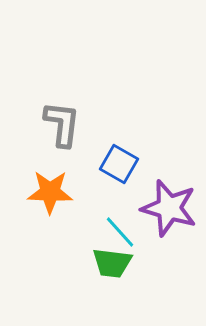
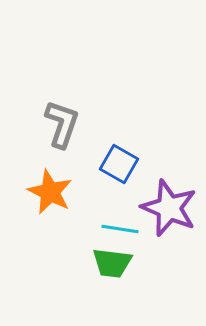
gray L-shape: rotated 12 degrees clockwise
orange star: rotated 24 degrees clockwise
purple star: rotated 6 degrees clockwise
cyan line: moved 3 px up; rotated 39 degrees counterclockwise
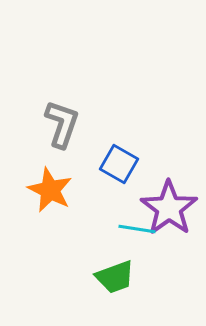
orange star: moved 2 px up
purple star: rotated 14 degrees clockwise
cyan line: moved 17 px right
green trapezoid: moved 3 px right, 14 px down; rotated 27 degrees counterclockwise
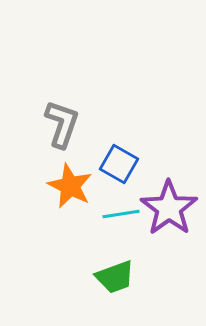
orange star: moved 20 px right, 4 px up
cyan line: moved 16 px left, 15 px up; rotated 18 degrees counterclockwise
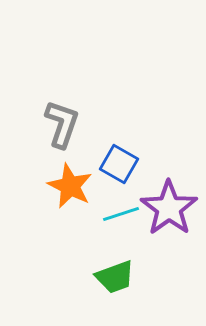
cyan line: rotated 9 degrees counterclockwise
